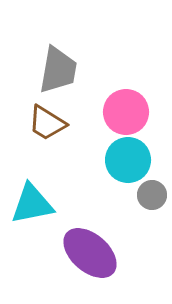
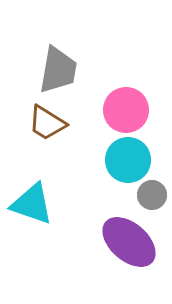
pink circle: moved 2 px up
cyan triangle: rotated 30 degrees clockwise
purple ellipse: moved 39 px right, 11 px up
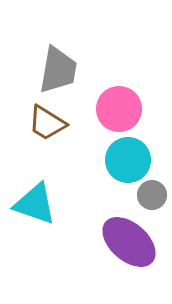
pink circle: moved 7 px left, 1 px up
cyan triangle: moved 3 px right
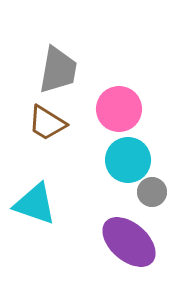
gray circle: moved 3 px up
